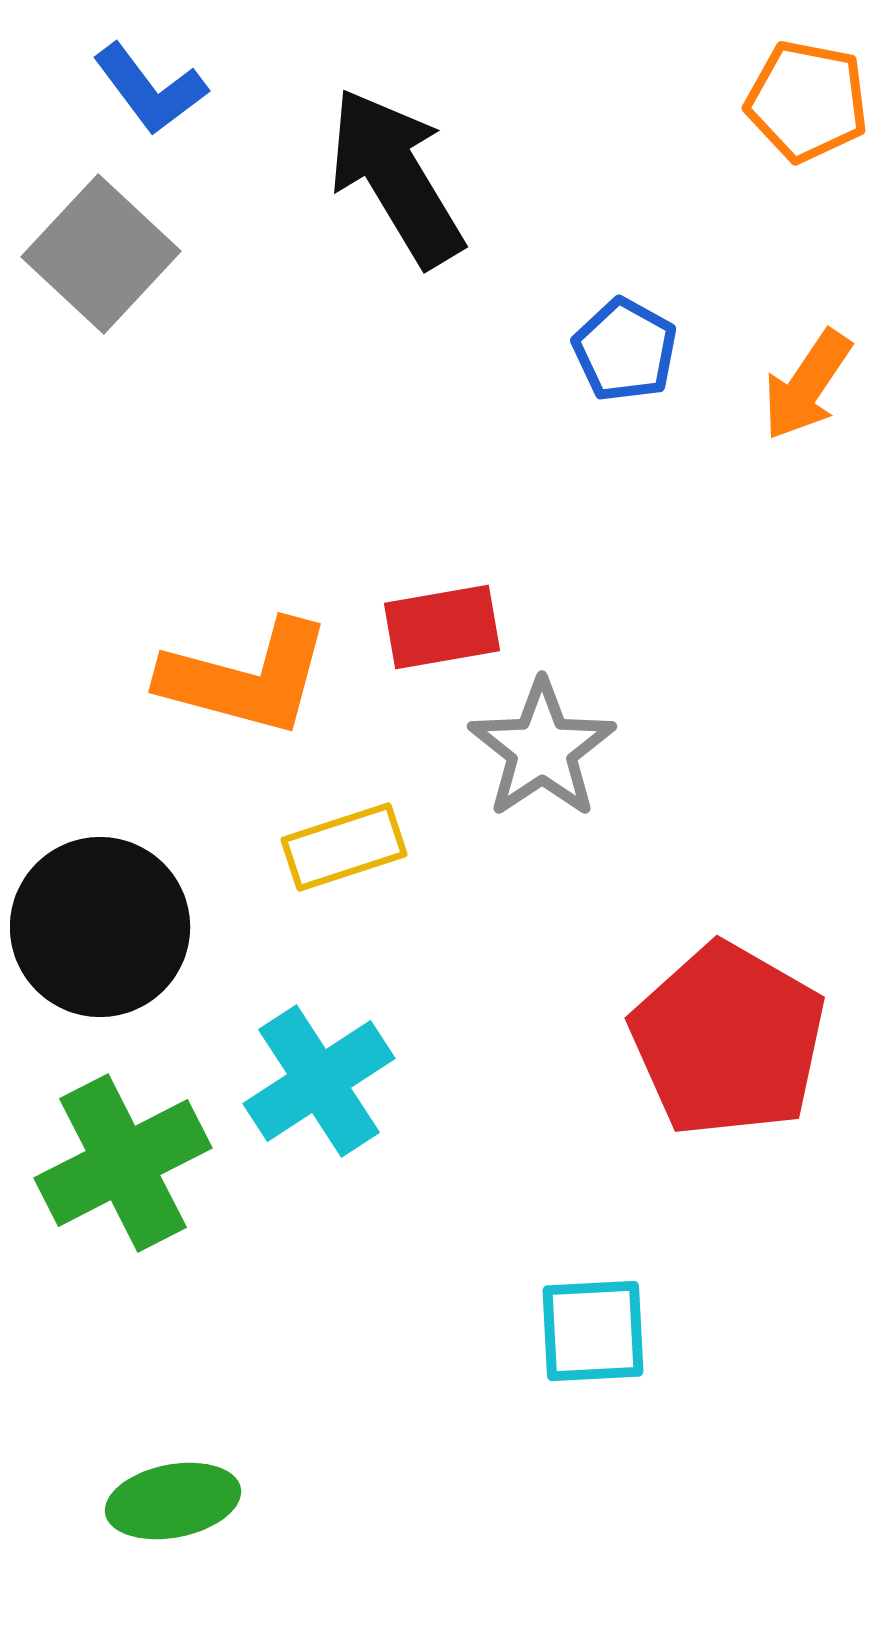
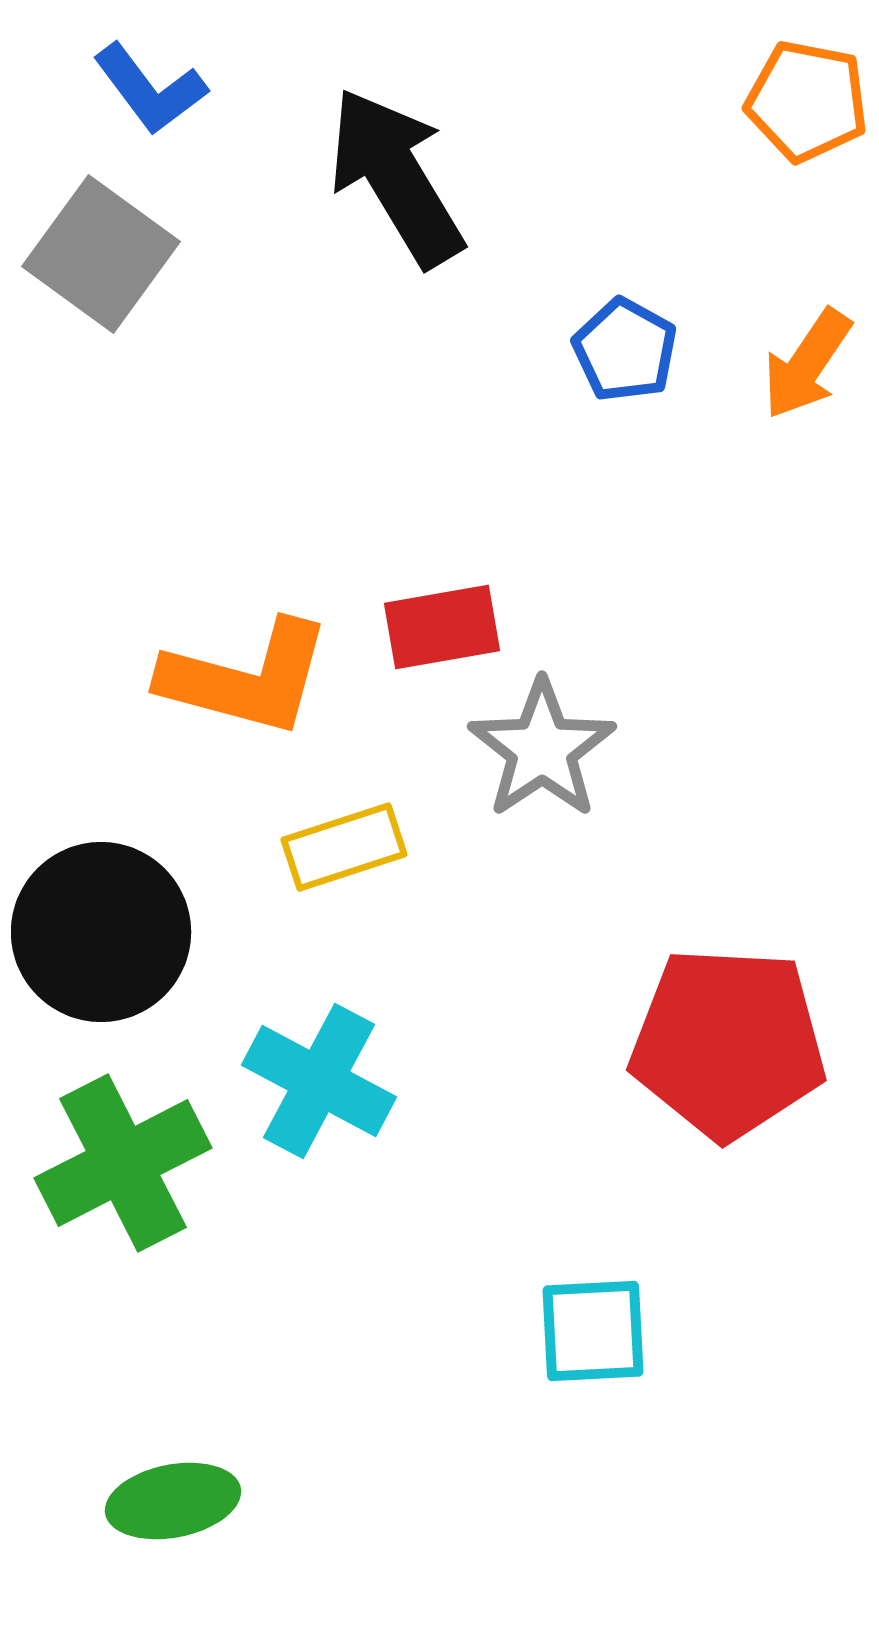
gray square: rotated 7 degrees counterclockwise
orange arrow: moved 21 px up
black circle: moved 1 px right, 5 px down
red pentagon: moved 3 px down; rotated 27 degrees counterclockwise
cyan cross: rotated 29 degrees counterclockwise
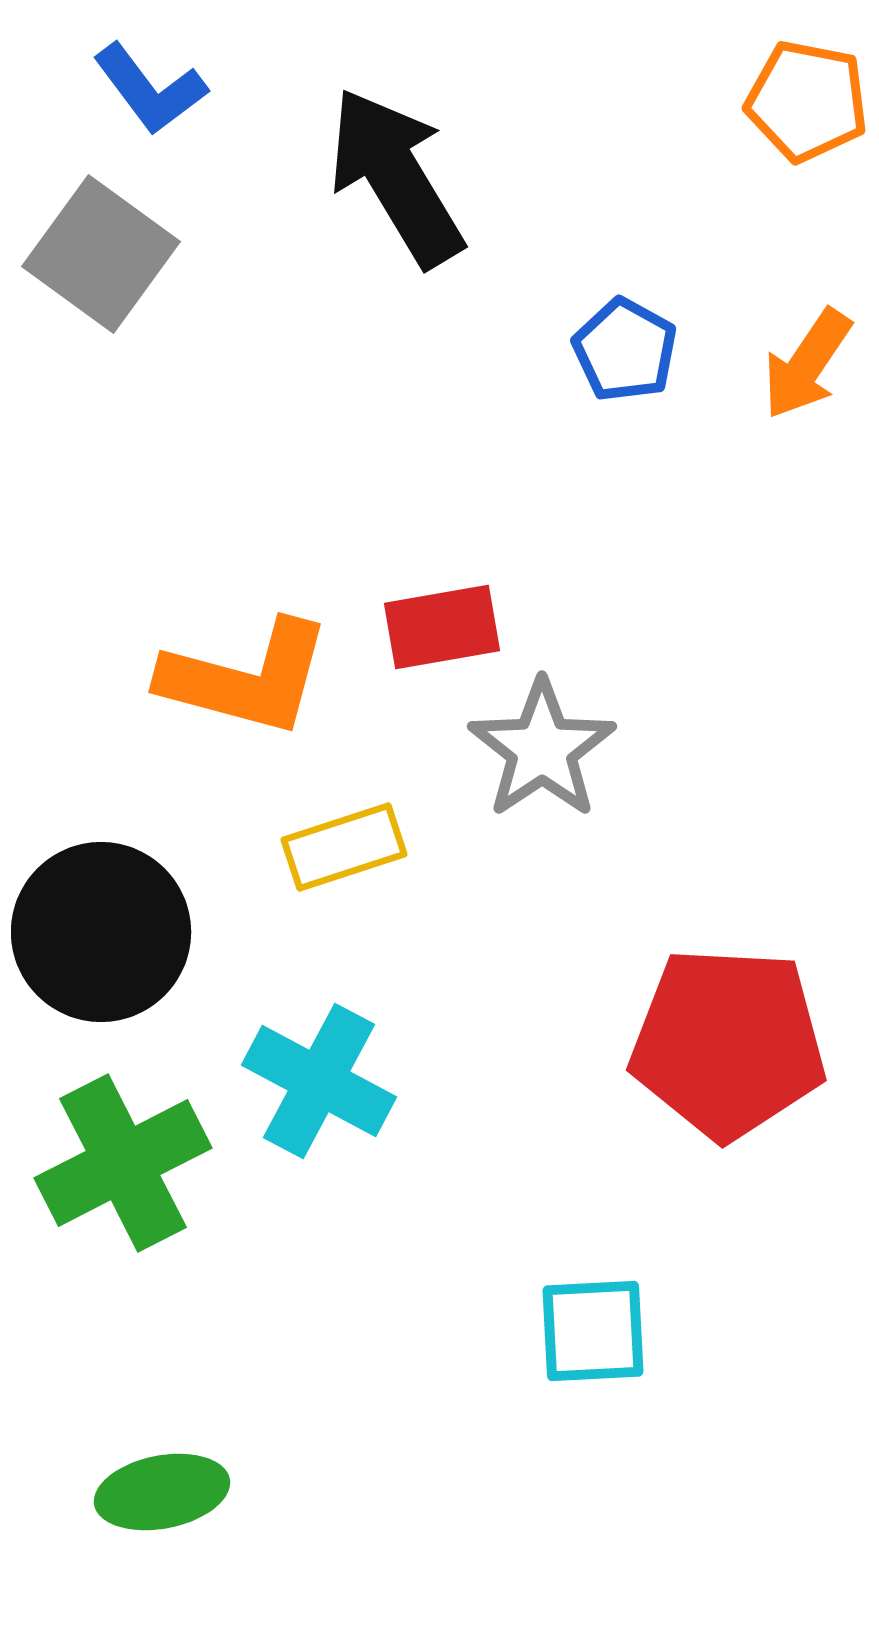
green ellipse: moved 11 px left, 9 px up
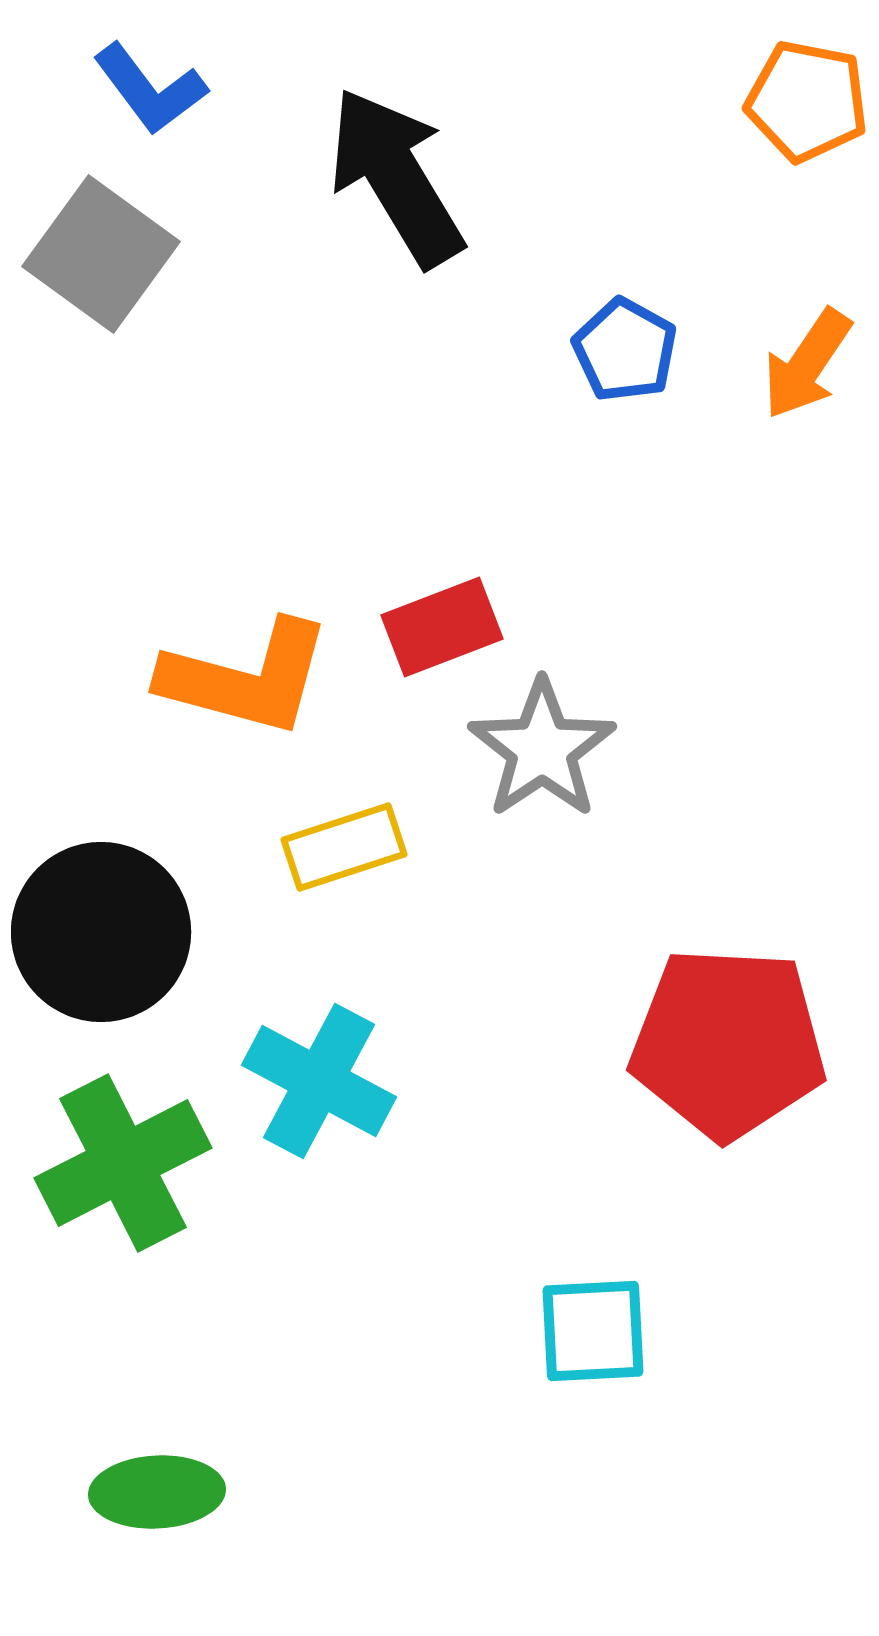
red rectangle: rotated 11 degrees counterclockwise
green ellipse: moved 5 px left; rotated 8 degrees clockwise
